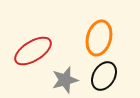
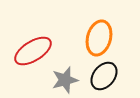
black ellipse: rotated 8 degrees clockwise
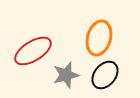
black ellipse: moved 1 px right, 1 px up
gray star: moved 1 px right, 5 px up
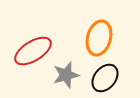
black ellipse: moved 3 px down
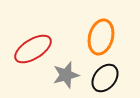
orange ellipse: moved 2 px right, 1 px up
red ellipse: moved 2 px up
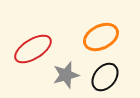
orange ellipse: rotated 48 degrees clockwise
black ellipse: moved 1 px up
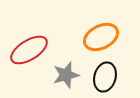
red ellipse: moved 4 px left, 1 px down
black ellipse: rotated 24 degrees counterclockwise
